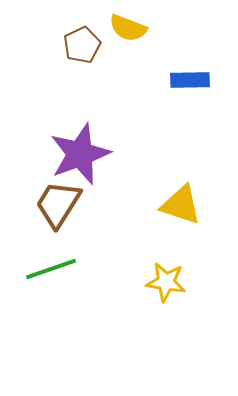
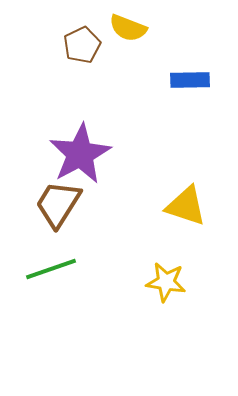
purple star: rotated 8 degrees counterclockwise
yellow triangle: moved 5 px right, 1 px down
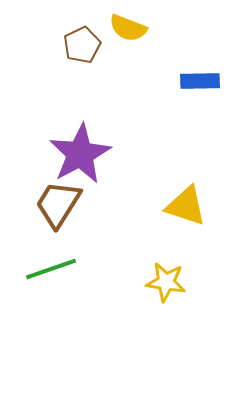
blue rectangle: moved 10 px right, 1 px down
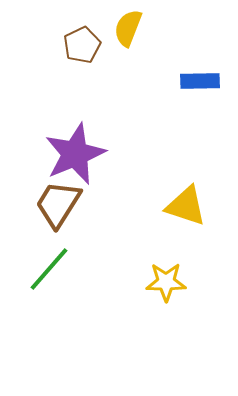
yellow semicircle: rotated 90 degrees clockwise
purple star: moved 5 px left; rotated 6 degrees clockwise
green line: moved 2 px left; rotated 30 degrees counterclockwise
yellow star: rotated 9 degrees counterclockwise
